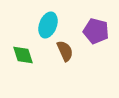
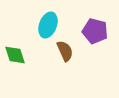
purple pentagon: moved 1 px left
green diamond: moved 8 px left
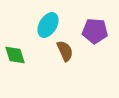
cyan ellipse: rotated 10 degrees clockwise
purple pentagon: rotated 10 degrees counterclockwise
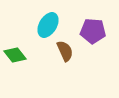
purple pentagon: moved 2 px left
green diamond: rotated 20 degrees counterclockwise
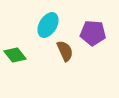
purple pentagon: moved 2 px down
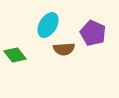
purple pentagon: rotated 20 degrees clockwise
brown semicircle: moved 1 px left, 2 px up; rotated 110 degrees clockwise
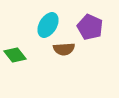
purple pentagon: moved 3 px left, 6 px up
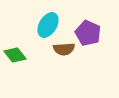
purple pentagon: moved 2 px left, 6 px down
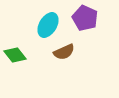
purple pentagon: moved 3 px left, 15 px up
brown semicircle: moved 3 px down; rotated 20 degrees counterclockwise
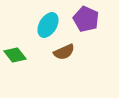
purple pentagon: moved 1 px right, 1 px down
